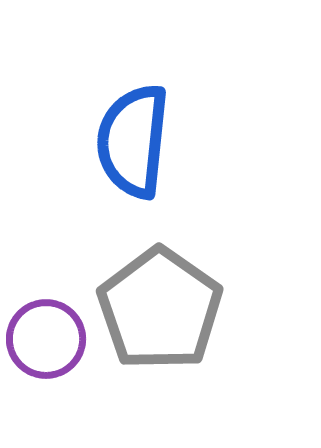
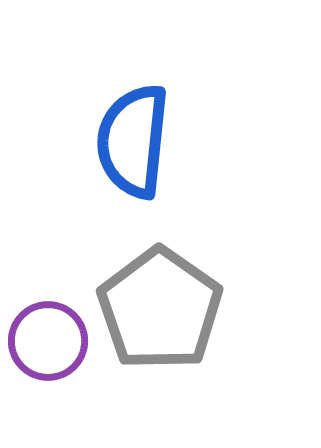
purple circle: moved 2 px right, 2 px down
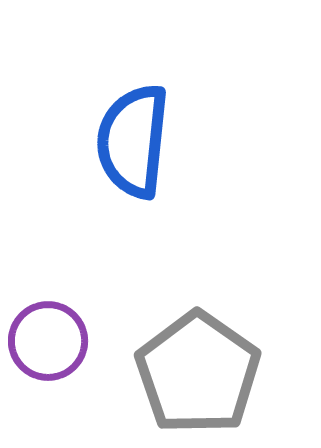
gray pentagon: moved 38 px right, 64 px down
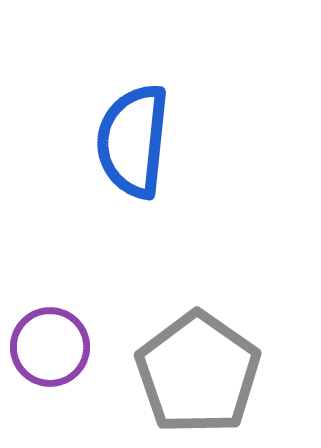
purple circle: moved 2 px right, 6 px down
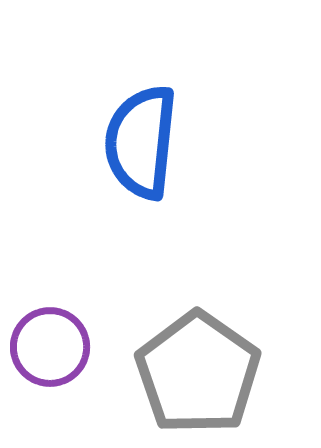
blue semicircle: moved 8 px right, 1 px down
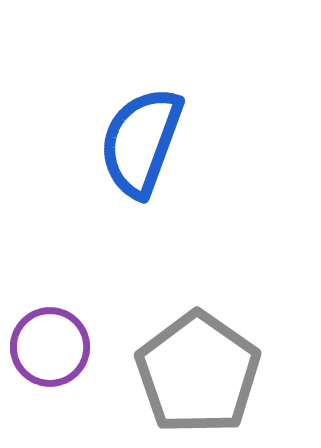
blue semicircle: rotated 14 degrees clockwise
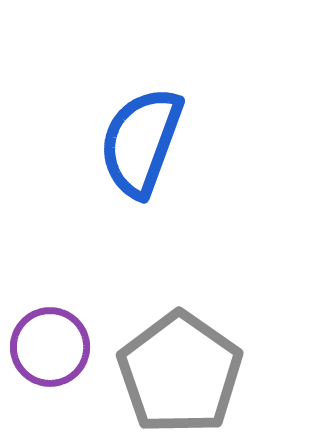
gray pentagon: moved 18 px left
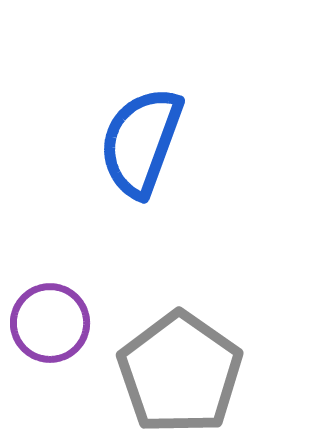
purple circle: moved 24 px up
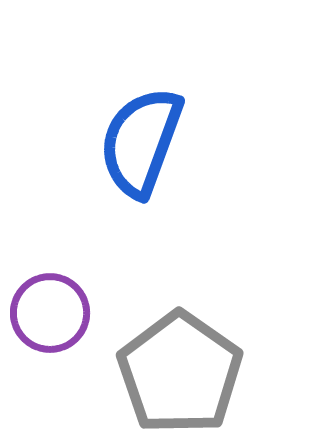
purple circle: moved 10 px up
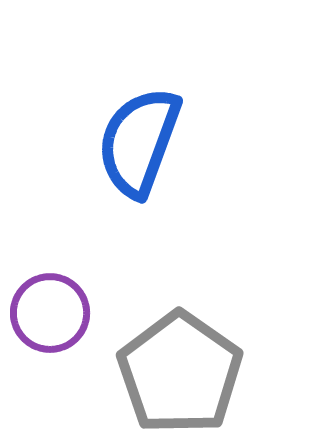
blue semicircle: moved 2 px left
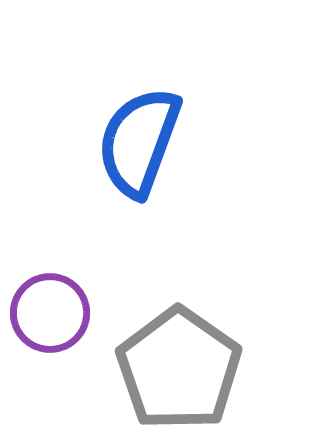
gray pentagon: moved 1 px left, 4 px up
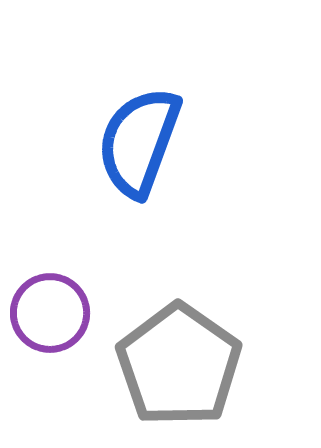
gray pentagon: moved 4 px up
